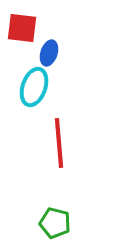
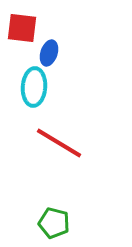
cyan ellipse: rotated 15 degrees counterclockwise
red line: rotated 54 degrees counterclockwise
green pentagon: moved 1 px left
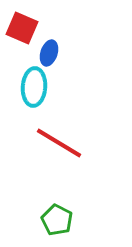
red square: rotated 16 degrees clockwise
green pentagon: moved 3 px right, 3 px up; rotated 12 degrees clockwise
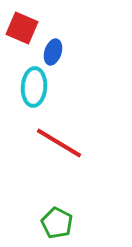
blue ellipse: moved 4 px right, 1 px up
green pentagon: moved 3 px down
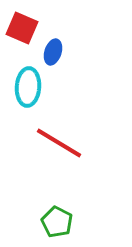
cyan ellipse: moved 6 px left
green pentagon: moved 1 px up
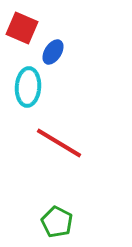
blue ellipse: rotated 15 degrees clockwise
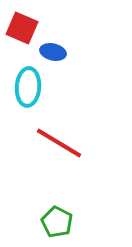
blue ellipse: rotated 70 degrees clockwise
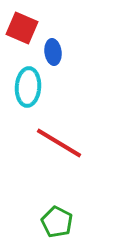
blue ellipse: rotated 70 degrees clockwise
